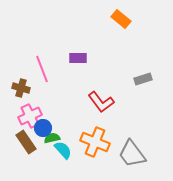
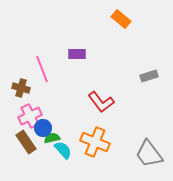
purple rectangle: moved 1 px left, 4 px up
gray rectangle: moved 6 px right, 3 px up
gray trapezoid: moved 17 px right
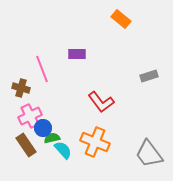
brown rectangle: moved 3 px down
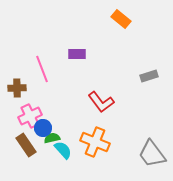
brown cross: moved 4 px left; rotated 18 degrees counterclockwise
gray trapezoid: moved 3 px right
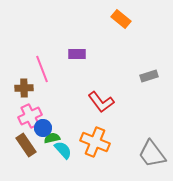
brown cross: moved 7 px right
